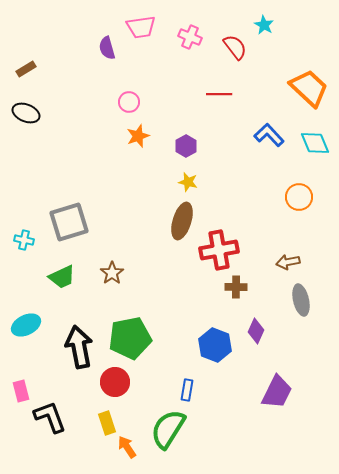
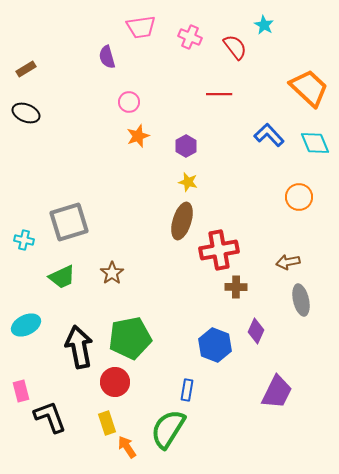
purple semicircle: moved 9 px down
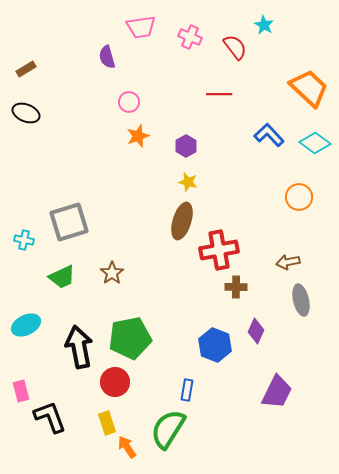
cyan diamond: rotated 32 degrees counterclockwise
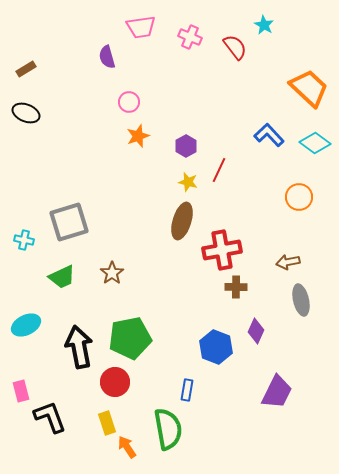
red line: moved 76 px down; rotated 65 degrees counterclockwise
red cross: moved 3 px right
blue hexagon: moved 1 px right, 2 px down
green semicircle: rotated 138 degrees clockwise
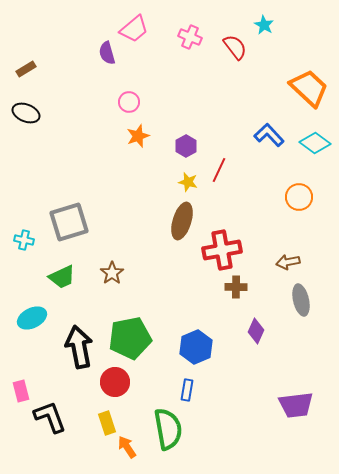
pink trapezoid: moved 7 px left, 2 px down; rotated 32 degrees counterclockwise
purple semicircle: moved 4 px up
cyan ellipse: moved 6 px right, 7 px up
blue hexagon: moved 20 px left; rotated 16 degrees clockwise
purple trapezoid: moved 19 px right, 13 px down; rotated 57 degrees clockwise
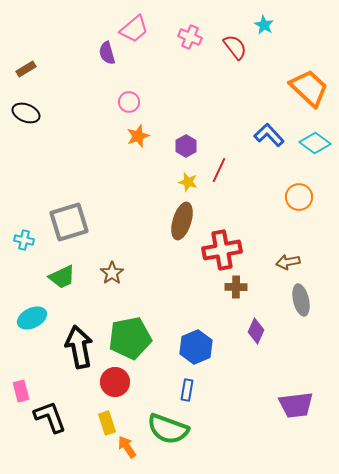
green semicircle: rotated 120 degrees clockwise
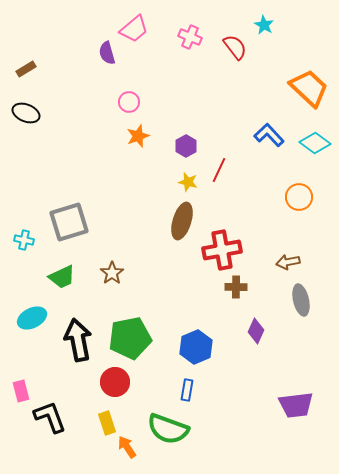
black arrow: moved 1 px left, 7 px up
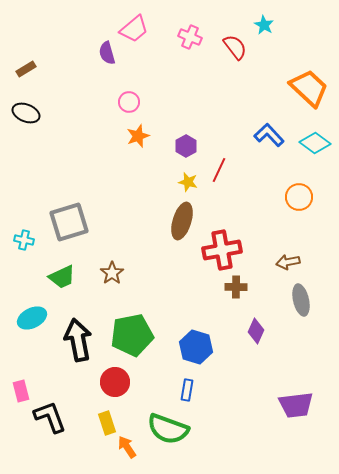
green pentagon: moved 2 px right, 3 px up
blue hexagon: rotated 20 degrees counterclockwise
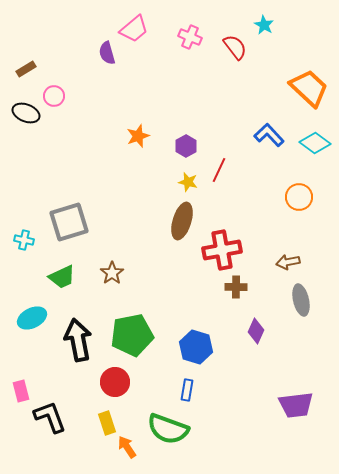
pink circle: moved 75 px left, 6 px up
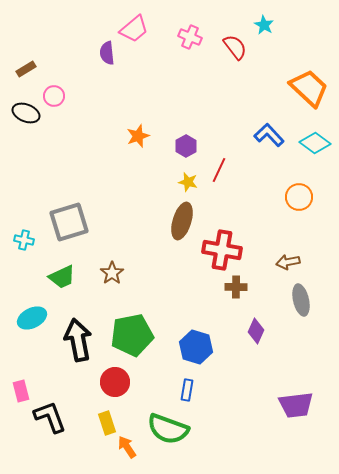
purple semicircle: rotated 10 degrees clockwise
red cross: rotated 21 degrees clockwise
